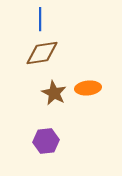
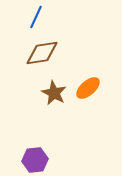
blue line: moved 4 px left, 2 px up; rotated 25 degrees clockwise
orange ellipse: rotated 35 degrees counterclockwise
purple hexagon: moved 11 px left, 19 px down
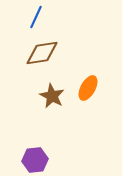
orange ellipse: rotated 20 degrees counterclockwise
brown star: moved 2 px left, 3 px down
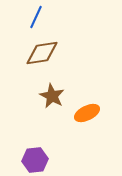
orange ellipse: moved 1 px left, 25 px down; rotated 35 degrees clockwise
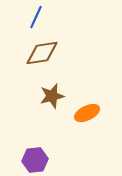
brown star: rotated 30 degrees clockwise
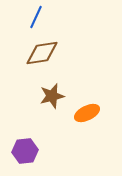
purple hexagon: moved 10 px left, 9 px up
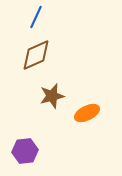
brown diamond: moved 6 px left, 2 px down; rotated 16 degrees counterclockwise
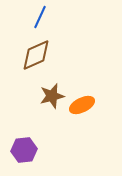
blue line: moved 4 px right
orange ellipse: moved 5 px left, 8 px up
purple hexagon: moved 1 px left, 1 px up
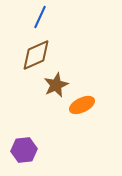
brown star: moved 4 px right, 11 px up; rotated 10 degrees counterclockwise
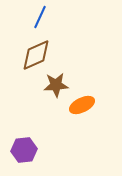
brown star: rotated 20 degrees clockwise
